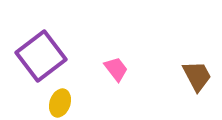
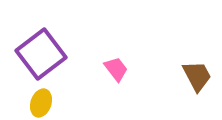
purple square: moved 2 px up
yellow ellipse: moved 19 px left
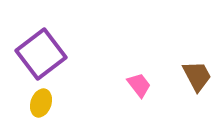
pink trapezoid: moved 23 px right, 16 px down
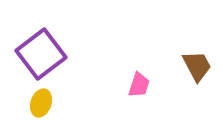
brown trapezoid: moved 10 px up
pink trapezoid: rotated 56 degrees clockwise
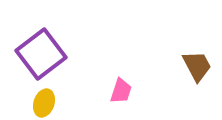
pink trapezoid: moved 18 px left, 6 px down
yellow ellipse: moved 3 px right
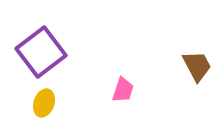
purple square: moved 2 px up
pink trapezoid: moved 2 px right, 1 px up
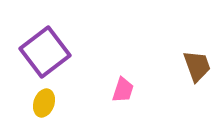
purple square: moved 4 px right
brown trapezoid: rotated 8 degrees clockwise
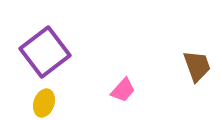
pink trapezoid: rotated 24 degrees clockwise
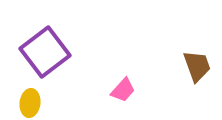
yellow ellipse: moved 14 px left; rotated 12 degrees counterclockwise
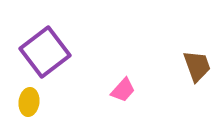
yellow ellipse: moved 1 px left, 1 px up
